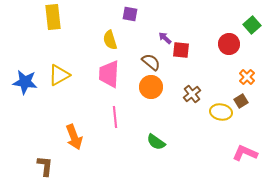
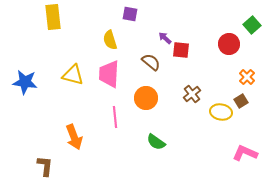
yellow triangle: moved 14 px right; rotated 45 degrees clockwise
orange circle: moved 5 px left, 11 px down
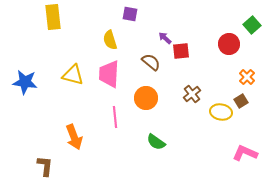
red square: moved 1 px down; rotated 12 degrees counterclockwise
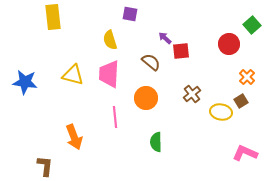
green semicircle: rotated 54 degrees clockwise
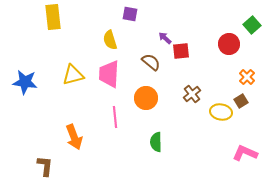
yellow triangle: rotated 30 degrees counterclockwise
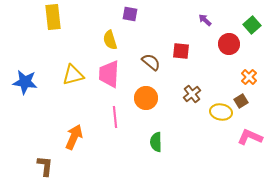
purple arrow: moved 40 px right, 18 px up
red square: rotated 12 degrees clockwise
orange cross: moved 2 px right
orange arrow: rotated 135 degrees counterclockwise
pink L-shape: moved 5 px right, 16 px up
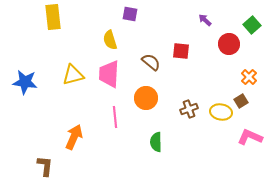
brown cross: moved 3 px left, 15 px down; rotated 18 degrees clockwise
